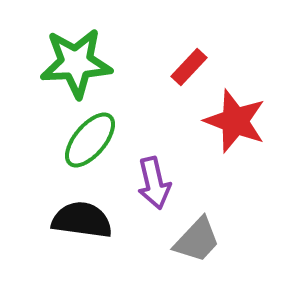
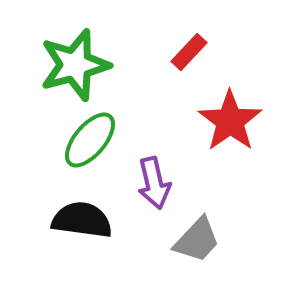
green star: moved 1 px left, 2 px down; rotated 12 degrees counterclockwise
red rectangle: moved 15 px up
red star: moved 5 px left; rotated 16 degrees clockwise
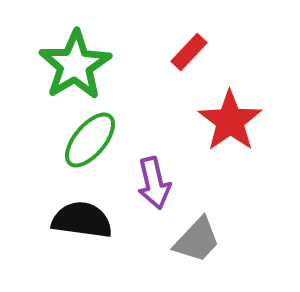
green star: rotated 16 degrees counterclockwise
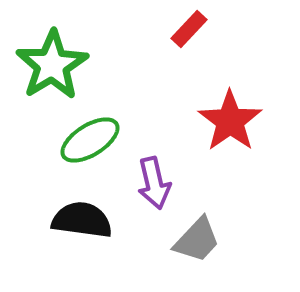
red rectangle: moved 23 px up
green star: moved 23 px left
green ellipse: rotated 18 degrees clockwise
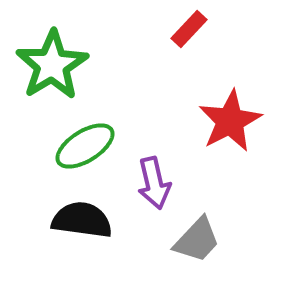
red star: rotated 8 degrees clockwise
green ellipse: moved 5 px left, 6 px down
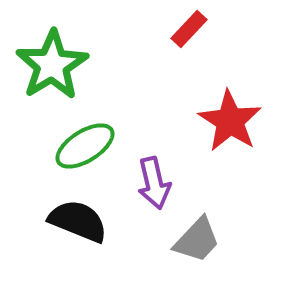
red star: rotated 12 degrees counterclockwise
black semicircle: moved 4 px left, 1 px down; rotated 14 degrees clockwise
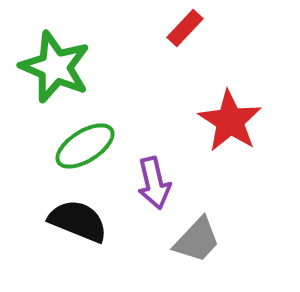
red rectangle: moved 4 px left, 1 px up
green star: moved 3 px right, 2 px down; rotated 18 degrees counterclockwise
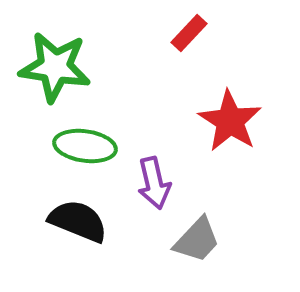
red rectangle: moved 4 px right, 5 px down
green star: rotated 14 degrees counterclockwise
green ellipse: rotated 40 degrees clockwise
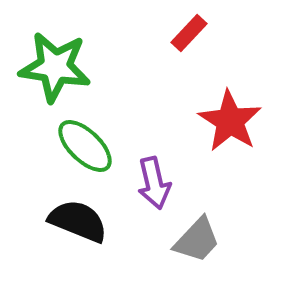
green ellipse: rotated 36 degrees clockwise
